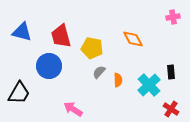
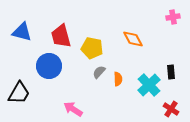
orange semicircle: moved 1 px up
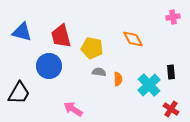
gray semicircle: rotated 56 degrees clockwise
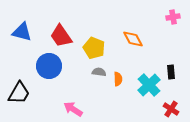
red trapezoid: rotated 20 degrees counterclockwise
yellow pentagon: moved 2 px right; rotated 10 degrees clockwise
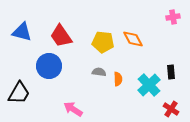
yellow pentagon: moved 9 px right, 6 px up; rotated 15 degrees counterclockwise
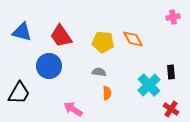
orange semicircle: moved 11 px left, 14 px down
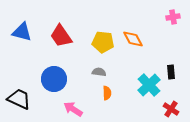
blue circle: moved 5 px right, 13 px down
black trapezoid: moved 6 px down; rotated 95 degrees counterclockwise
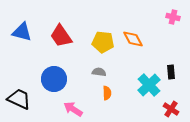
pink cross: rotated 24 degrees clockwise
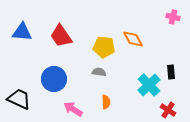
blue triangle: rotated 10 degrees counterclockwise
yellow pentagon: moved 1 px right, 5 px down
orange semicircle: moved 1 px left, 9 px down
red cross: moved 3 px left, 1 px down
